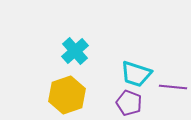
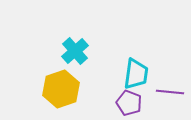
cyan trapezoid: rotated 100 degrees counterclockwise
purple line: moved 3 px left, 5 px down
yellow hexagon: moved 6 px left, 6 px up
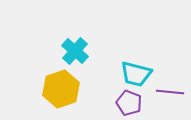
cyan cross: rotated 8 degrees counterclockwise
cyan trapezoid: rotated 96 degrees clockwise
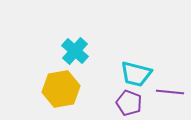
yellow hexagon: rotated 9 degrees clockwise
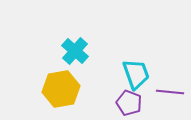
cyan trapezoid: rotated 124 degrees counterclockwise
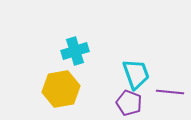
cyan cross: rotated 32 degrees clockwise
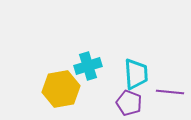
cyan cross: moved 13 px right, 15 px down
cyan trapezoid: rotated 16 degrees clockwise
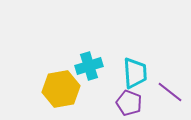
cyan cross: moved 1 px right
cyan trapezoid: moved 1 px left, 1 px up
purple line: rotated 32 degrees clockwise
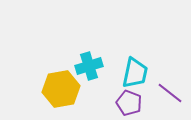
cyan trapezoid: rotated 16 degrees clockwise
purple line: moved 1 px down
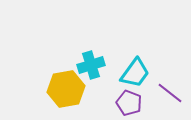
cyan cross: moved 2 px right, 1 px up
cyan trapezoid: rotated 24 degrees clockwise
yellow hexagon: moved 5 px right
